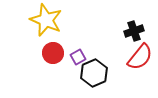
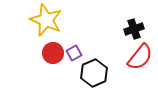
black cross: moved 2 px up
purple square: moved 4 px left, 4 px up
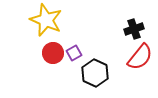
black hexagon: moved 1 px right; rotated 12 degrees counterclockwise
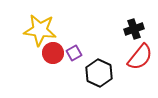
yellow star: moved 6 px left, 10 px down; rotated 16 degrees counterclockwise
black hexagon: moved 4 px right
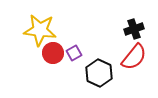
red semicircle: moved 6 px left
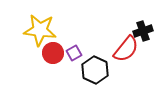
black cross: moved 9 px right, 2 px down
red semicircle: moved 8 px left, 8 px up
black hexagon: moved 4 px left, 3 px up
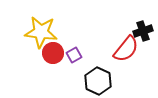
yellow star: moved 1 px right, 2 px down
purple square: moved 2 px down
black hexagon: moved 3 px right, 11 px down
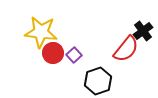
black cross: rotated 18 degrees counterclockwise
purple square: rotated 14 degrees counterclockwise
black hexagon: rotated 16 degrees clockwise
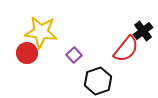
red circle: moved 26 px left
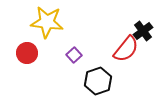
yellow star: moved 6 px right, 10 px up
